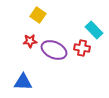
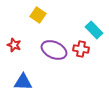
red star: moved 16 px left, 4 px down; rotated 24 degrees clockwise
red cross: moved 1 px left, 1 px down
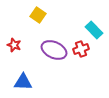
red cross: rotated 28 degrees counterclockwise
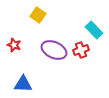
red cross: moved 1 px down
blue triangle: moved 2 px down
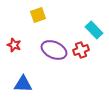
yellow square: rotated 35 degrees clockwise
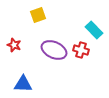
red cross: rotated 35 degrees clockwise
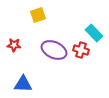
cyan rectangle: moved 3 px down
red star: rotated 16 degrees counterclockwise
